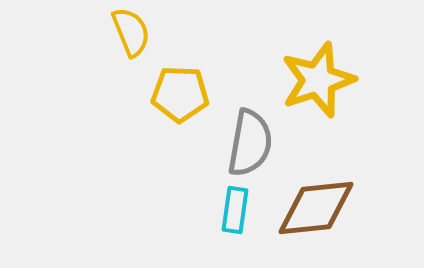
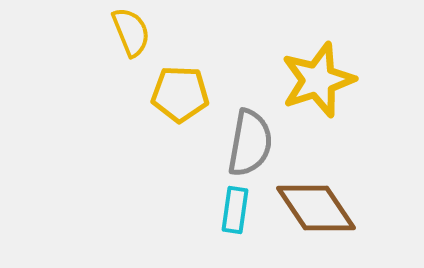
brown diamond: rotated 62 degrees clockwise
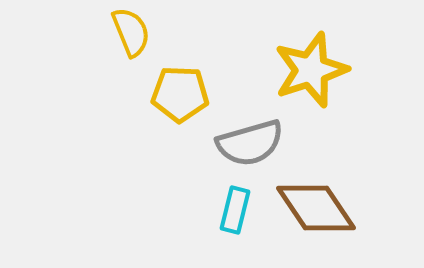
yellow star: moved 7 px left, 10 px up
gray semicircle: rotated 64 degrees clockwise
cyan rectangle: rotated 6 degrees clockwise
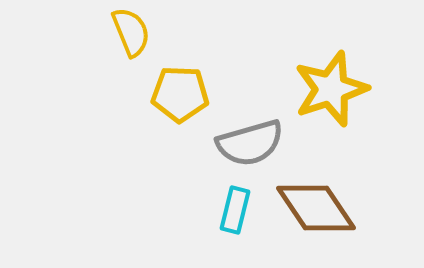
yellow star: moved 20 px right, 19 px down
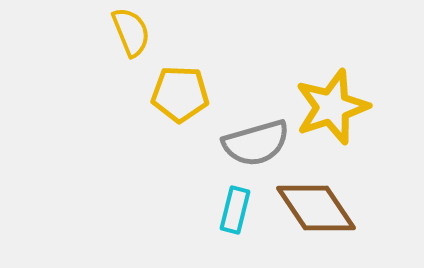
yellow star: moved 1 px right, 18 px down
gray semicircle: moved 6 px right
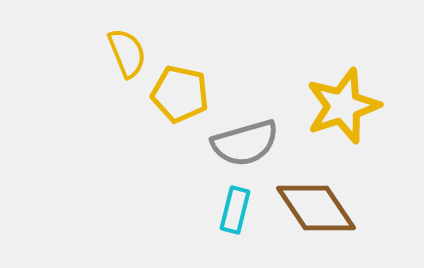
yellow semicircle: moved 4 px left, 21 px down
yellow pentagon: rotated 10 degrees clockwise
yellow star: moved 11 px right, 1 px up
gray semicircle: moved 11 px left
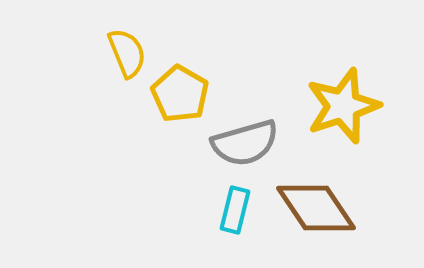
yellow pentagon: rotated 18 degrees clockwise
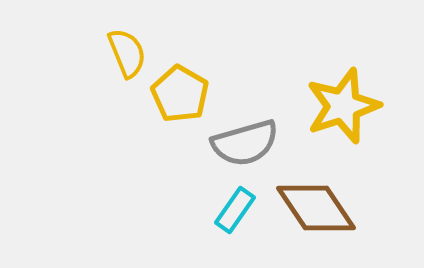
cyan rectangle: rotated 21 degrees clockwise
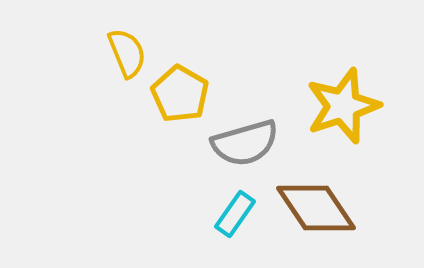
cyan rectangle: moved 4 px down
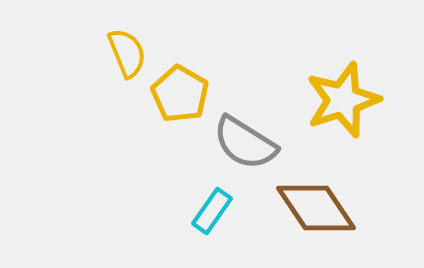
yellow star: moved 6 px up
gray semicircle: rotated 48 degrees clockwise
cyan rectangle: moved 23 px left, 3 px up
